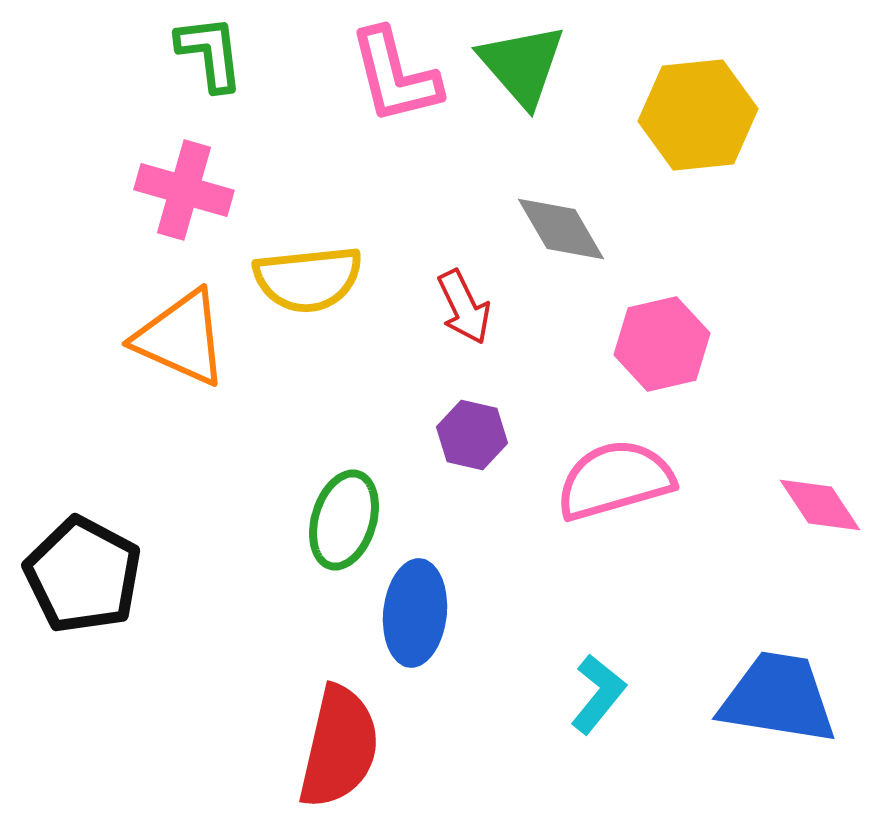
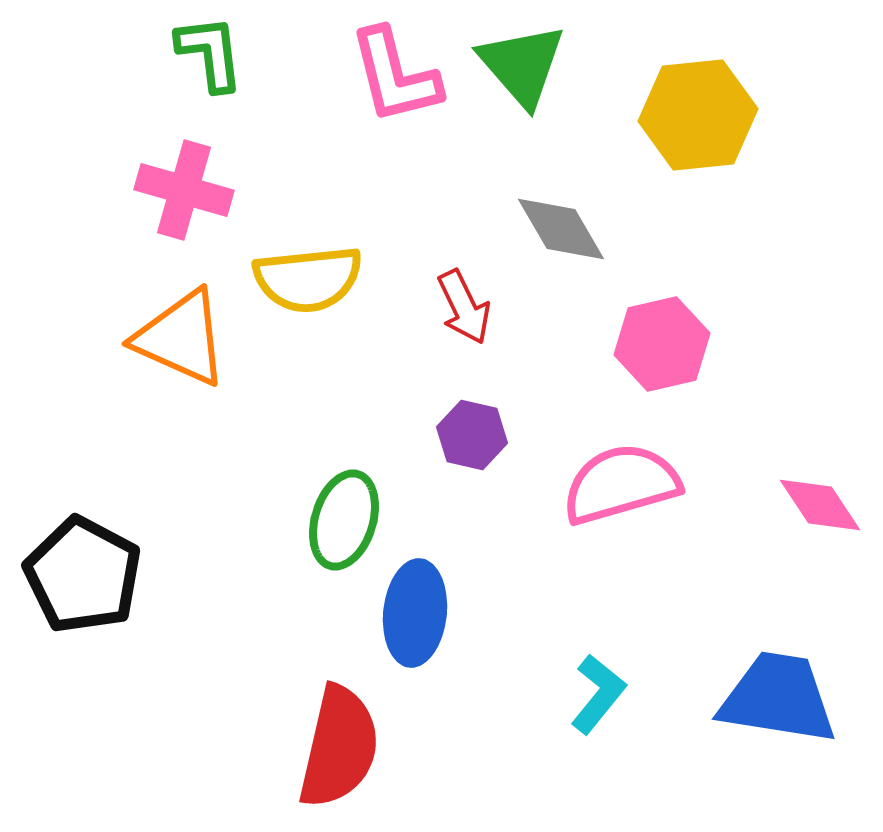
pink semicircle: moved 6 px right, 4 px down
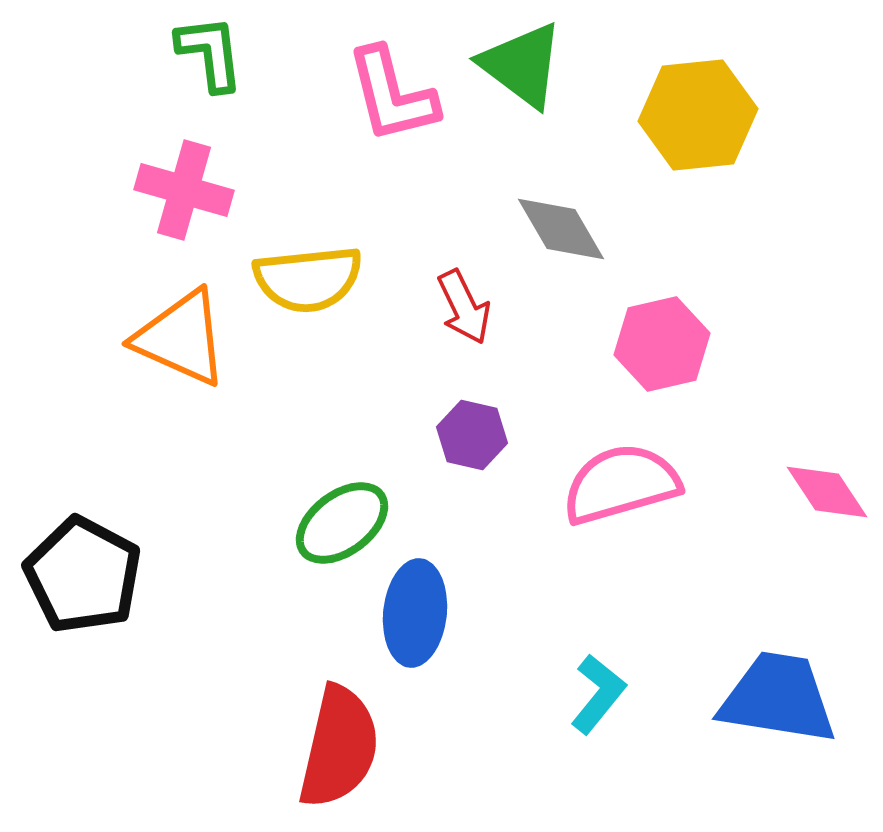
green triangle: rotated 12 degrees counterclockwise
pink L-shape: moved 3 px left, 19 px down
pink diamond: moved 7 px right, 13 px up
green ellipse: moved 2 px left, 3 px down; rotated 36 degrees clockwise
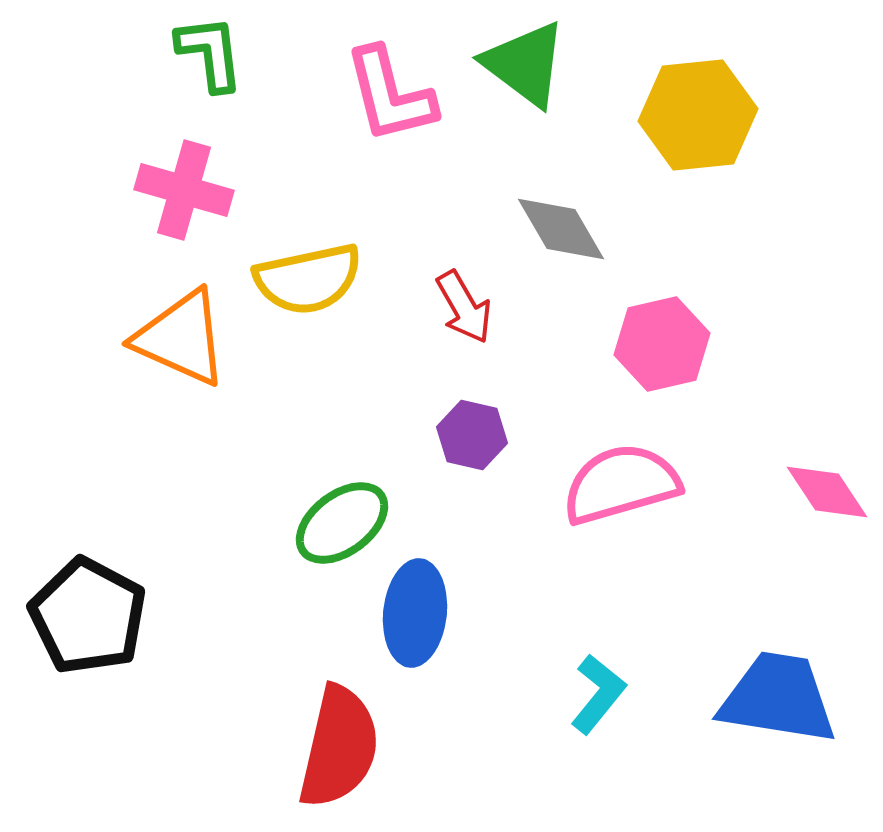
green triangle: moved 3 px right, 1 px up
pink L-shape: moved 2 px left
yellow semicircle: rotated 6 degrees counterclockwise
red arrow: rotated 4 degrees counterclockwise
black pentagon: moved 5 px right, 41 px down
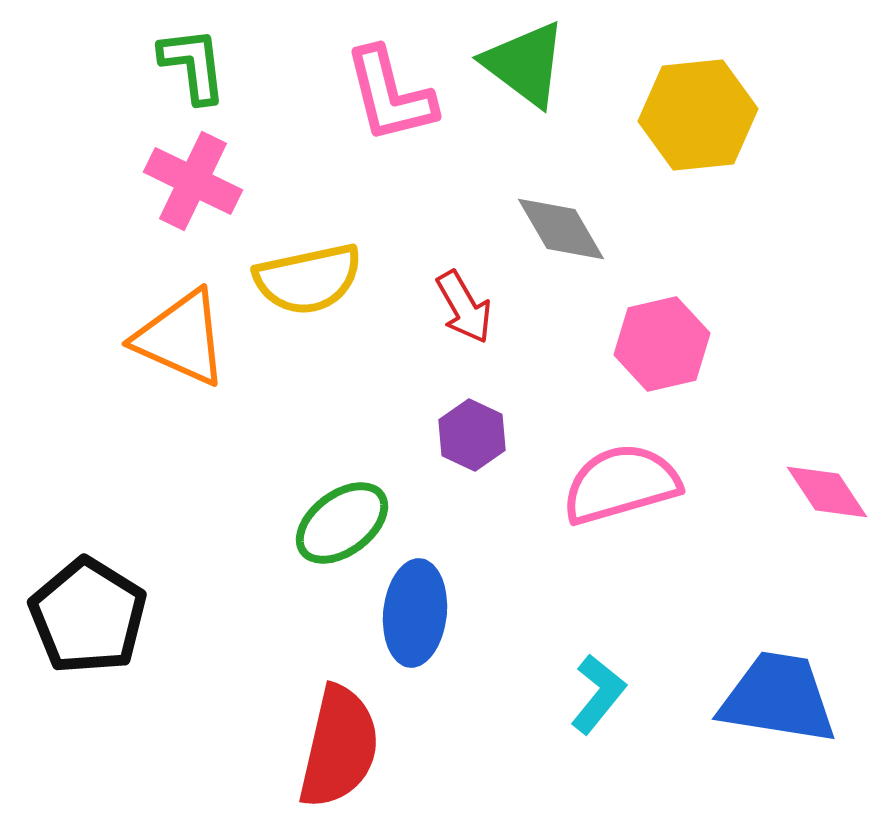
green L-shape: moved 17 px left, 12 px down
pink cross: moved 9 px right, 9 px up; rotated 10 degrees clockwise
purple hexagon: rotated 12 degrees clockwise
black pentagon: rotated 4 degrees clockwise
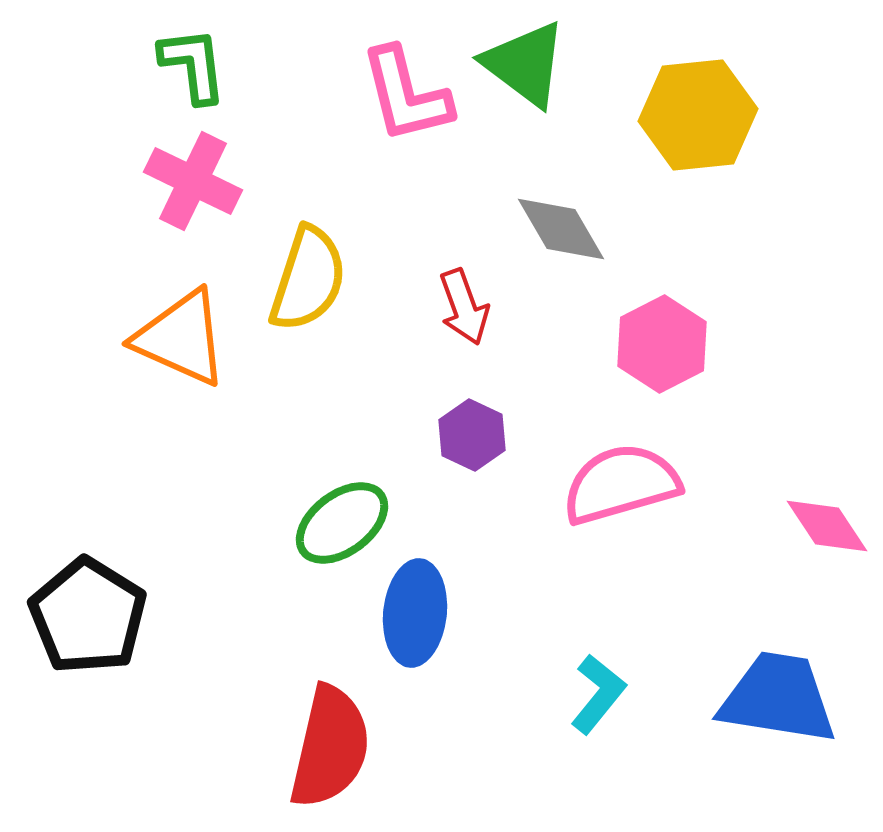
pink L-shape: moved 16 px right
yellow semicircle: rotated 60 degrees counterclockwise
red arrow: rotated 10 degrees clockwise
pink hexagon: rotated 14 degrees counterclockwise
pink diamond: moved 34 px down
red semicircle: moved 9 px left
